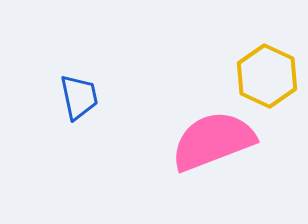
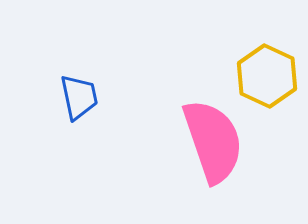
pink semicircle: rotated 92 degrees clockwise
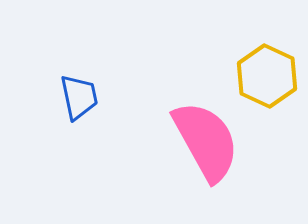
pink semicircle: moved 7 px left; rotated 10 degrees counterclockwise
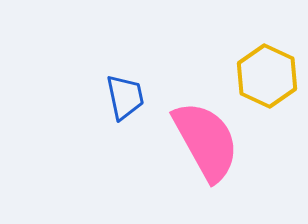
blue trapezoid: moved 46 px right
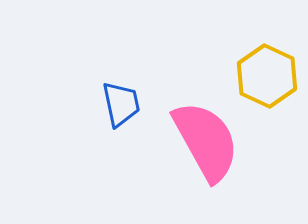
blue trapezoid: moved 4 px left, 7 px down
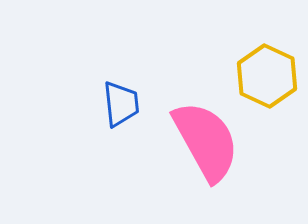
blue trapezoid: rotated 6 degrees clockwise
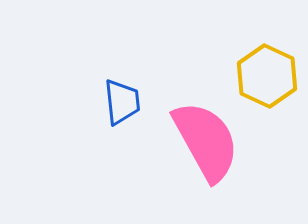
blue trapezoid: moved 1 px right, 2 px up
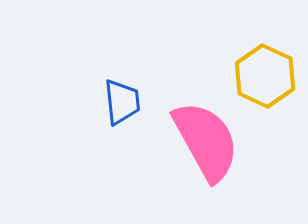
yellow hexagon: moved 2 px left
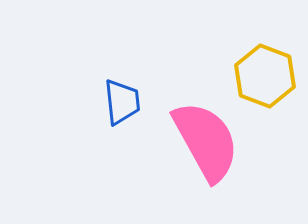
yellow hexagon: rotated 4 degrees counterclockwise
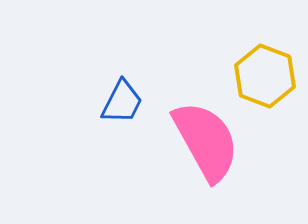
blue trapezoid: rotated 33 degrees clockwise
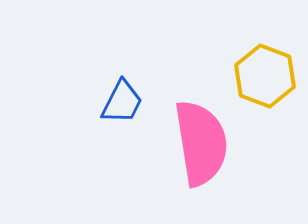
pink semicircle: moved 5 px left, 2 px down; rotated 20 degrees clockwise
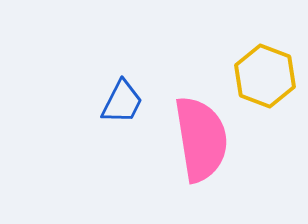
pink semicircle: moved 4 px up
